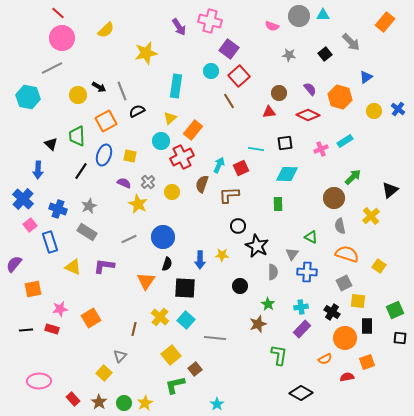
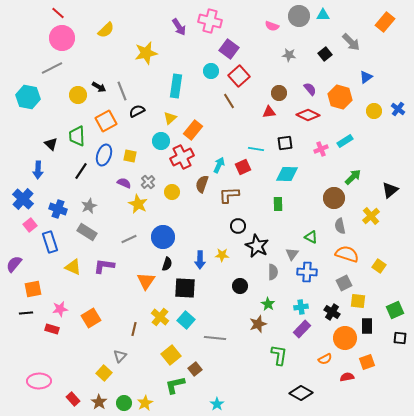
red square at (241, 168): moved 2 px right, 1 px up
black line at (26, 330): moved 17 px up
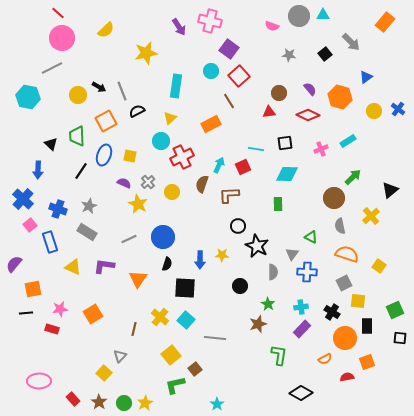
orange rectangle at (193, 130): moved 18 px right, 6 px up; rotated 24 degrees clockwise
cyan rectangle at (345, 141): moved 3 px right
orange triangle at (146, 281): moved 8 px left, 2 px up
orange square at (91, 318): moved 2 px right, 4 px up
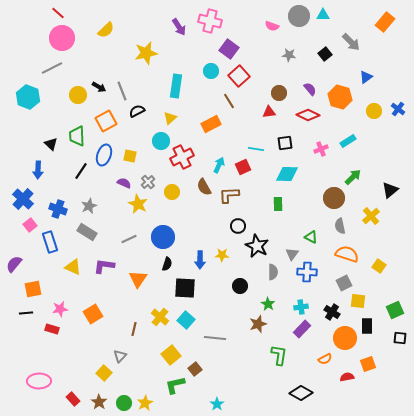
cyan hexagon at (28, 97): rotated 10 degrees clockwise
brown semicircle at (202, 184): moved 2 px right, 3 px down; rotated 48 degrees counterclockwise
orange square at (367, 362): moved 1 px right, 2 px down
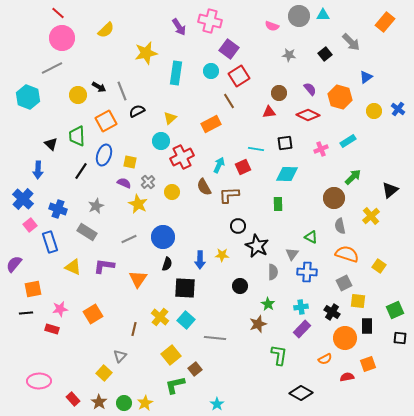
red square at (239, 76): rotated 10 degrees clockwise
cyan rectangle at (176, 86): moved 13 px up
yellow square at (130, 156): moved 6 px down
gray star at (89, 206): moved 7 px right
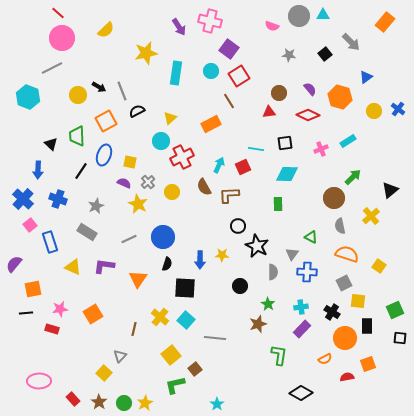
blue cross at (58, 209): moved 10 px up
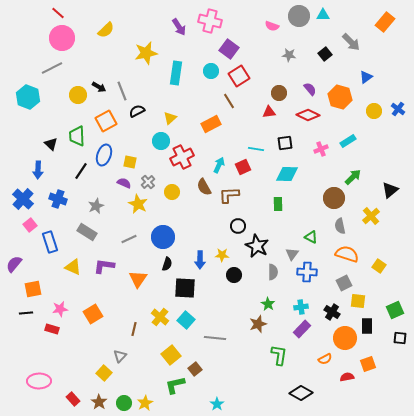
black circle at (240, 286): moved 6 px left, 11 px up
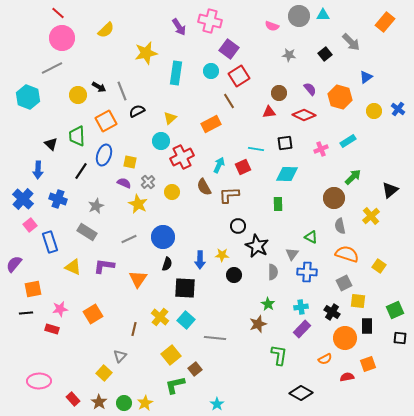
red diamond at (308, 115): moved 4 px left
